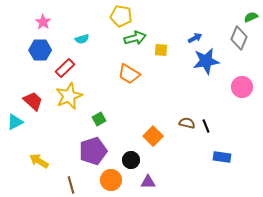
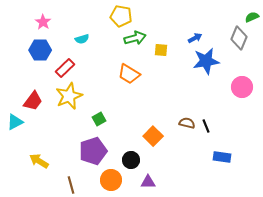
green semicircle: moved 1 px right
red trapezoid: rotated 85 degrees clockwise
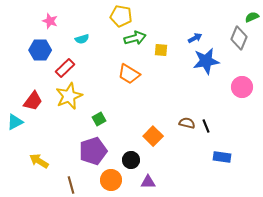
pink star: moved 7 px right, 1 px up; rotated 14 degrees counterclockwise
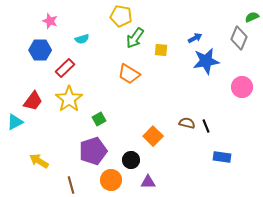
green arrow: rotated 140 degrees clockwise
yellow star: moved 3 px down; rotated 12 degrees counterclockwise
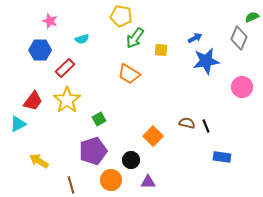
yellow star: moved 2 px left, 1 px down
cyan triangle: moved 3 px right, 2 px down
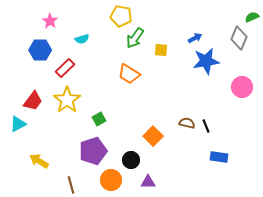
pink star: rotated 14 degrees clockwise
blue rectangle: moved 3 px left
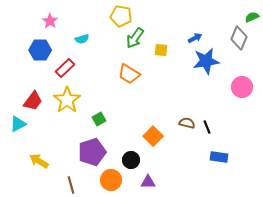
black line: moved 1 px right, 1 px down
purple pentagon: moved 1 px left, 1 px down
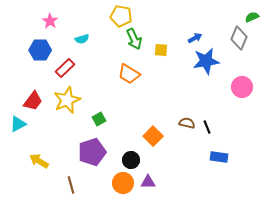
green arrow: moved 1 px left, 1 px down; rotated 60 degrees counterclockwise
yellow star: rotated 12 degrees clockwise
orange circle: moved 12 px right, 3 px down
